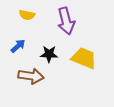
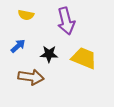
yellow semicircle: moved 1 px left
brown arrow: moved 1 px down
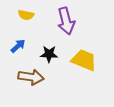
yellow trapezoid: moved 2 px down
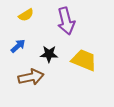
yellow semicircle: rotated 42 degrees counterclockwise
brown arrow: rotated 20 degrees counterclockwise
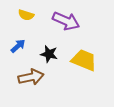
yellow semicircle: rotated 49 degrees clockwise
purple arrow: rotated 52 degrees counterclockwise
black star: rotated 12 degrees clockwise
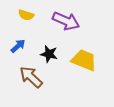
brown arrow: rotated 125 degrees counterclockwise
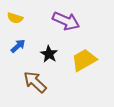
yellow semicircle: moved 11 px left, 3 px down
black star: rotated 18 degrees clockwise
yellow trapezoid: rotated 52 degrees counterclockwise
brown arrow: moved 4 px right, 5 px down
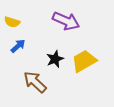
yellow semicircle: moved 3 px left, 4 px down
black star: moved 6 px right, 5 px down; rotated 18 degrees clockwise
yellow trapezoid: moved 1 px down
